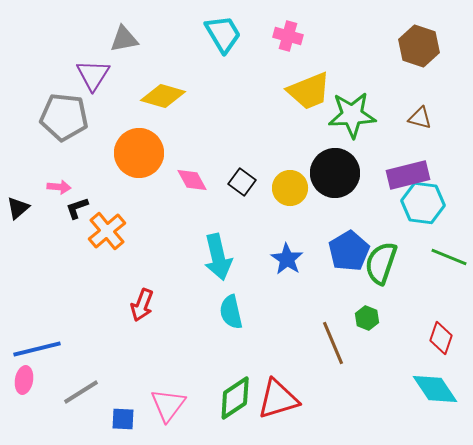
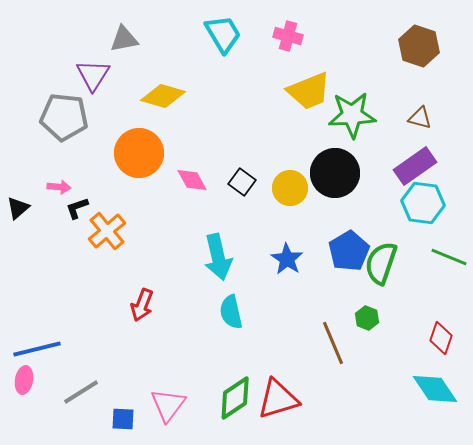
purple rectangle: moved 7 px right, 9 px up; rotated 21 degrees counterclockwise
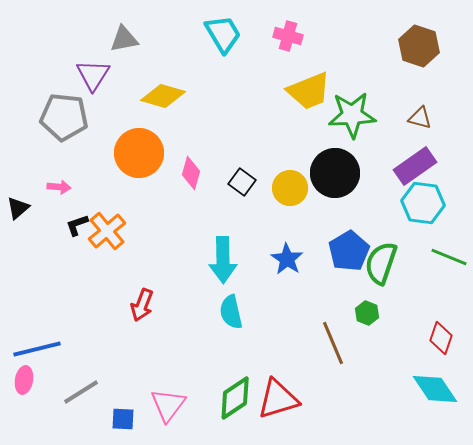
pink diamond: moved 1 px left, 7 px up; rotated 44 degrees clockwise
black L-shape: moved 17 px down
cyan arrow: moved 5 px right, 3 px down; rotated 12 degrees clockwise
green hexagon: moved 5 px up
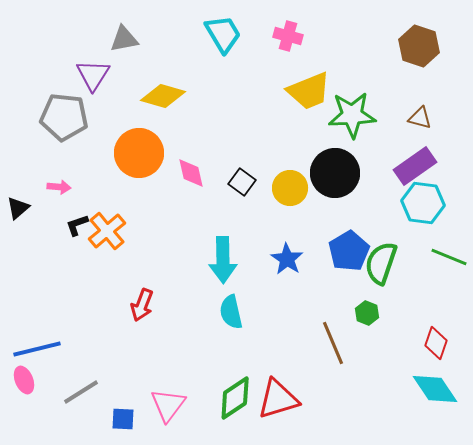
pink diamond: rotated 28 degrees counterclockwise
red diamond: moved 5 px left, 5 px down
pink ellipse: rotated 32 degrees counterclockwise
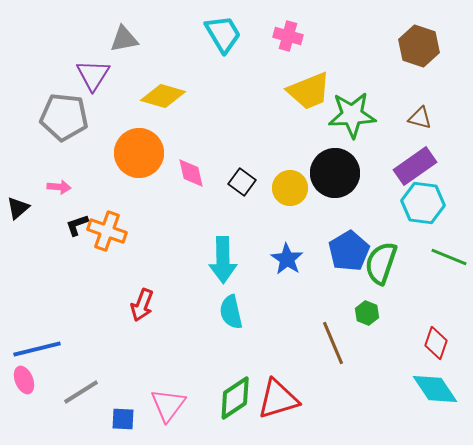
orange cross: rotated 30 degrees counterclockwise
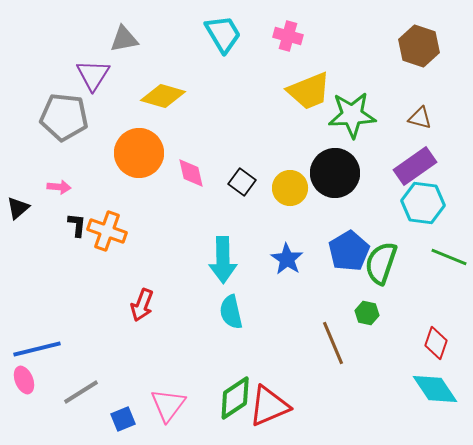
black L-shape: rotated 115 degrees clockwise
green hexagon: rotated 10 degrees counterclockwise
red triangle: moved 9 px left, 7 px down; rotated 6 degrees counterclockwise
blue square: rotated 25 degrees counterclockwise
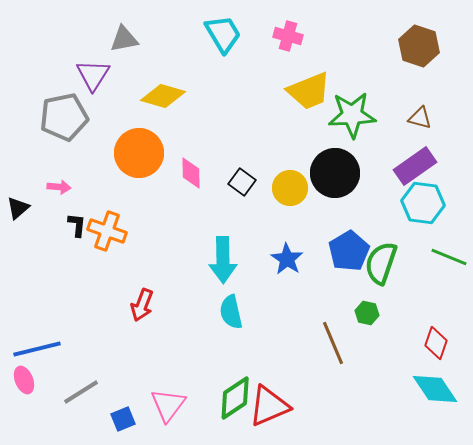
gray pentagon: rotated 18 degrees counterclockwise
pink diamond: rotated 12 degrees clockwise
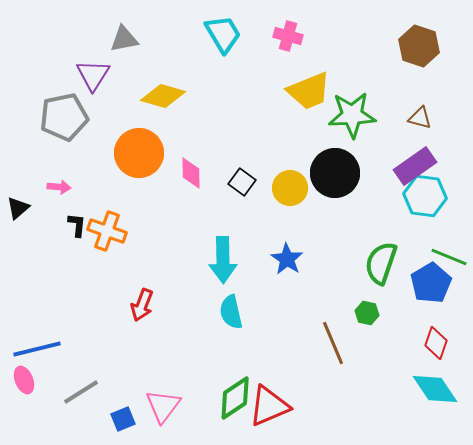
cyan hexagon: moved 2 px right, 7 px up
blue pentagon: moved 82 px right, 32 px down
pink triangle: moved 5 px left, 1 px down
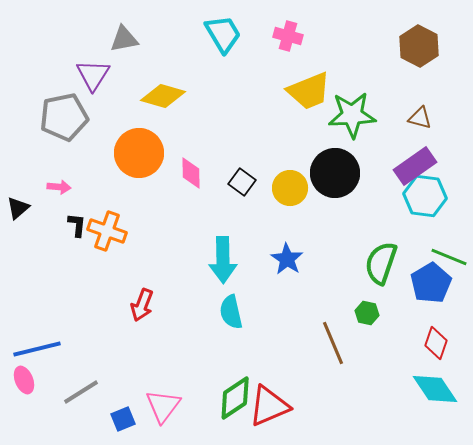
brown hexagon: rotated 9 degrees clockwise
